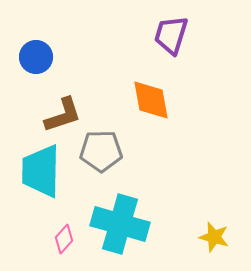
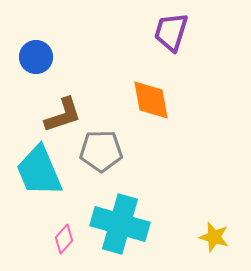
purple trapezoid: moved 3 px up
cyan trapezoid: moved 2 px left; rotated 24 degrees counterclockwise
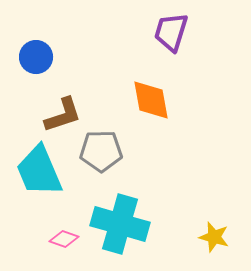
pink diamond: rotated 68 degrees clockwise
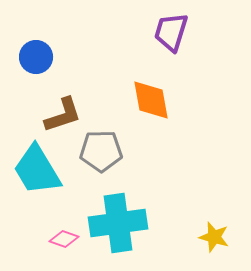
cyan trapezoid: moved 2 px left, 1 px up; rotated 8 degrees counterclockwise
cyan cross: moved 2 px left, 1 px up; rotated 24 degrees counterclockwise
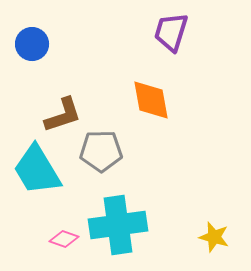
blue circle: moved 4 px left, 13 px up
cyan cross: moved 2 px down
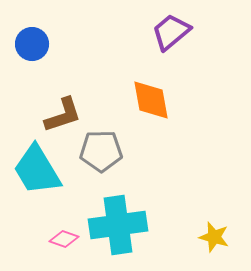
purple trapezoid: rotated 33 degrees clockwise
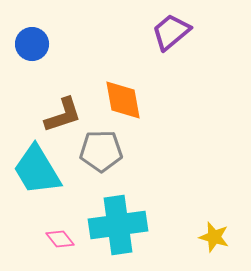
orange diamond: moved 28 px left
pink diamond: moved 4 px left; rotated 32 degrees clockwise
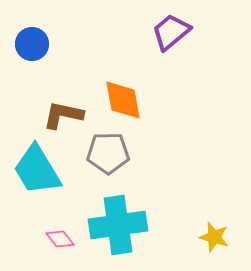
brown L-shape: rotated 150 degrees counterclockwise
gray pentagon: moved 7 px right, 2 px down
